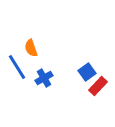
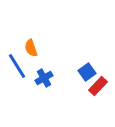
blue line: moved 1 px up
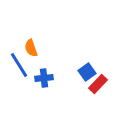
blue line: moved 2 px right, 1 px up
blue cross: rotated 24 degrees clockwise
red rectangle: moved 2 px up
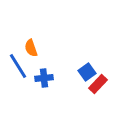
blue line: moved 1 px left, 1 px down
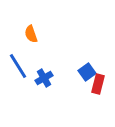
orange semicircle: moved 14 px up
blue cross: rotated 24 degrees counterclockwise
red rectangle: rotated 30 degrees counterclockwise
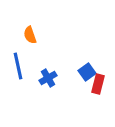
orange semicircle: moved 1 px left, 1 px down
blue line: rotated 20 degrees clockwise
blue cross: moved 4 px right
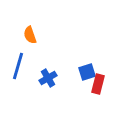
blue line: rotated 28 degrees clockwise
blue square: rotated 18 degrees clockwise
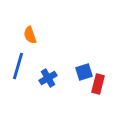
blue square: moved 3 px left
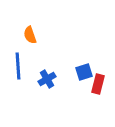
blue line: rotated 20 degrees counterclockwise
blue cross: moved 1 px left, 1 px down
